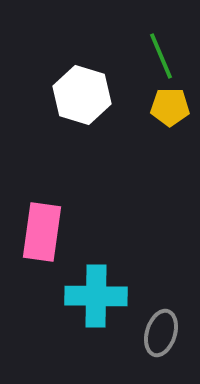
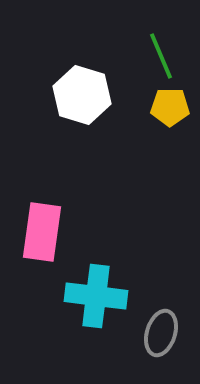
cyan cross: rotated 6 degrees clockwise
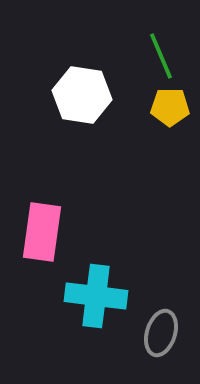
white hexagon: rotated 8 degrees counterclockwise
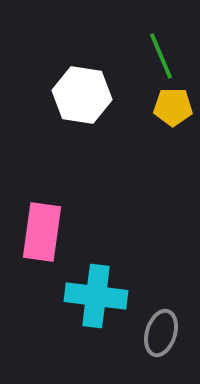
yellow pentagon: moved 3 px right
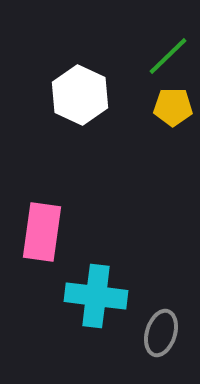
green line: moved 7 px right; rotated 69 degrees clockwise
white hexagon: moved 2 px left; rotated 16 degrees clockwise
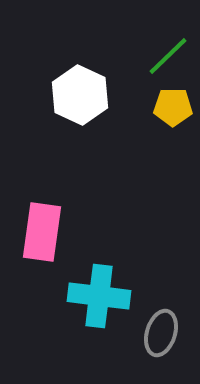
cyan cross: moved 3 px right
